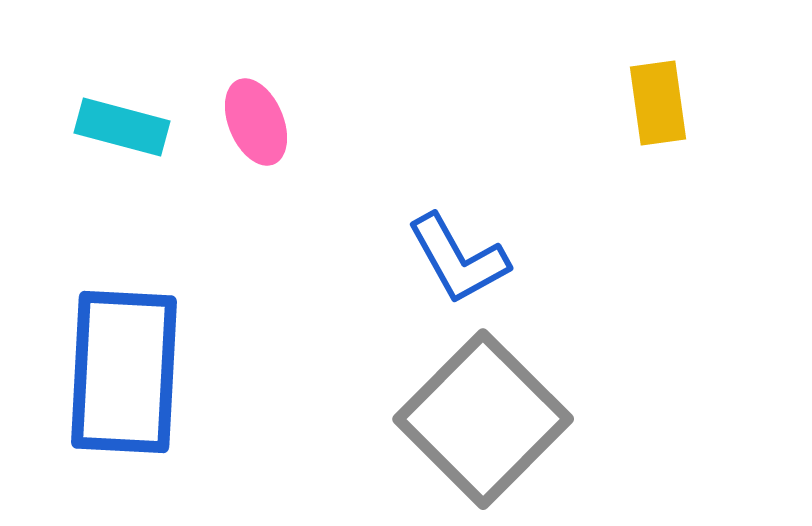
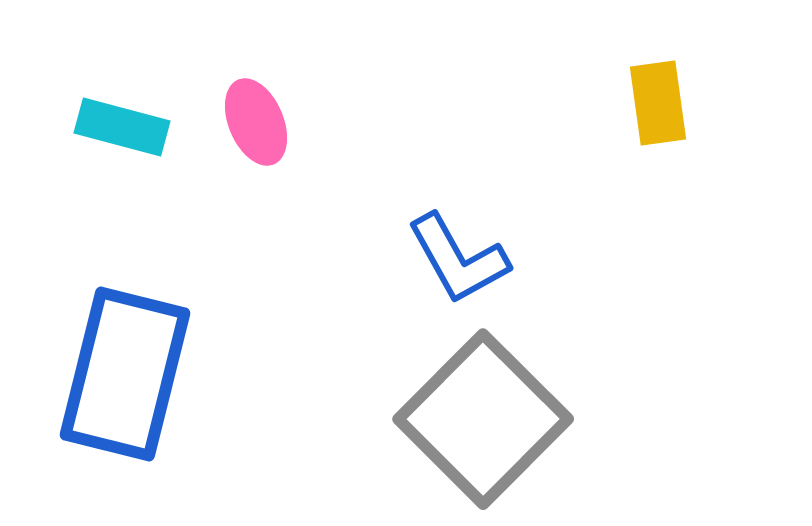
blue rectangle: moved 1 px right, 2 px down; rotated 11 degrees clockwise
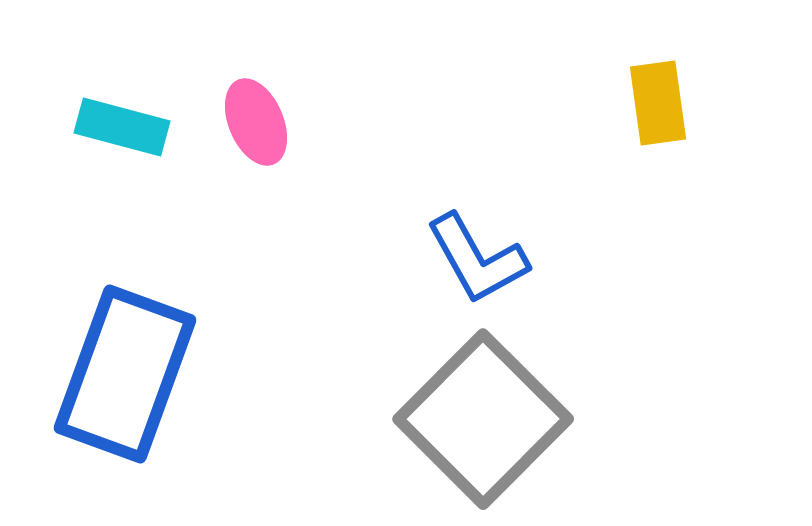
blue L-shape: moved 19 px right
blue rectangle: rotated 6 degrees clockwise
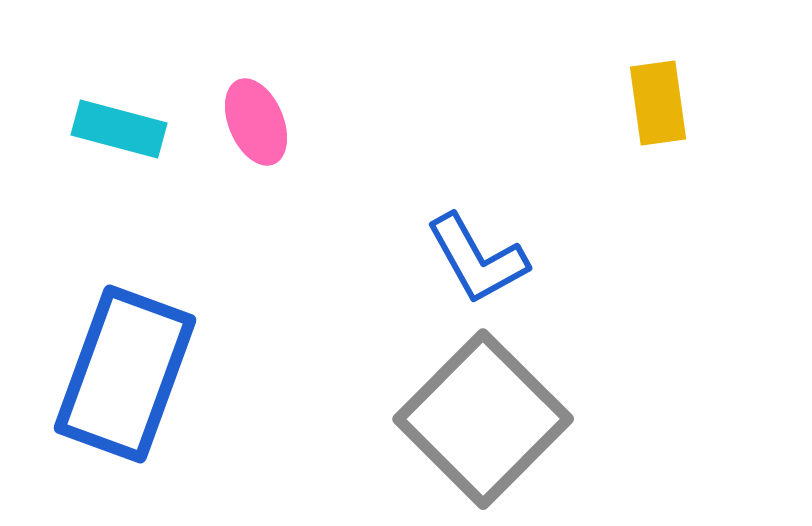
cyan rectangle: moved 3 px left, 2 px down
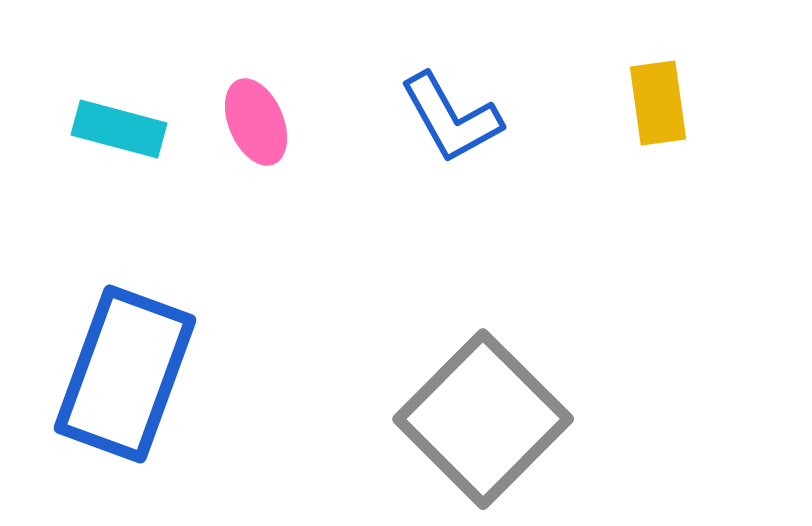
blue L-shape: moved 26 px left, 141 px up
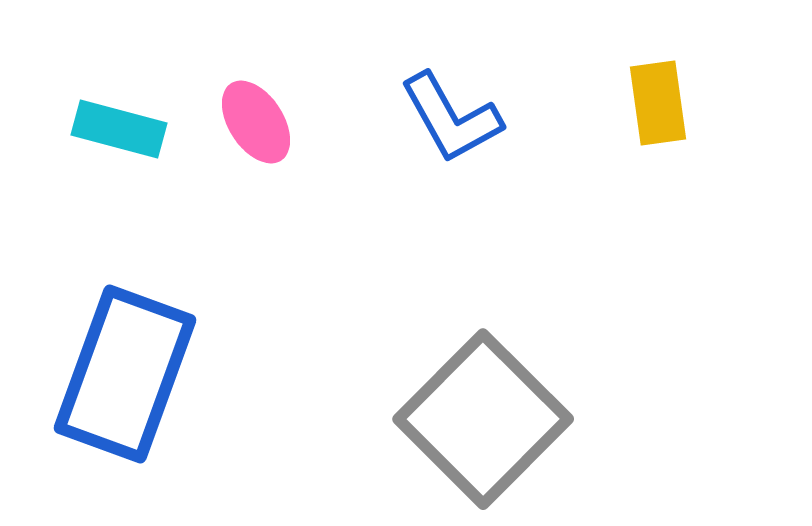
pink ellipse: rotated 10 degrees counterclockwise
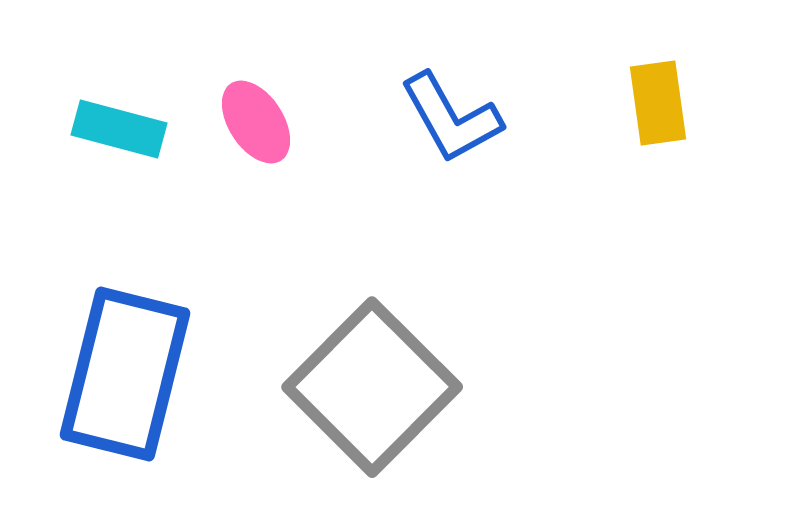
blue rectangle: rotated 6 degrees counterclockwise
gray square: moved 111 px left, 32 px up
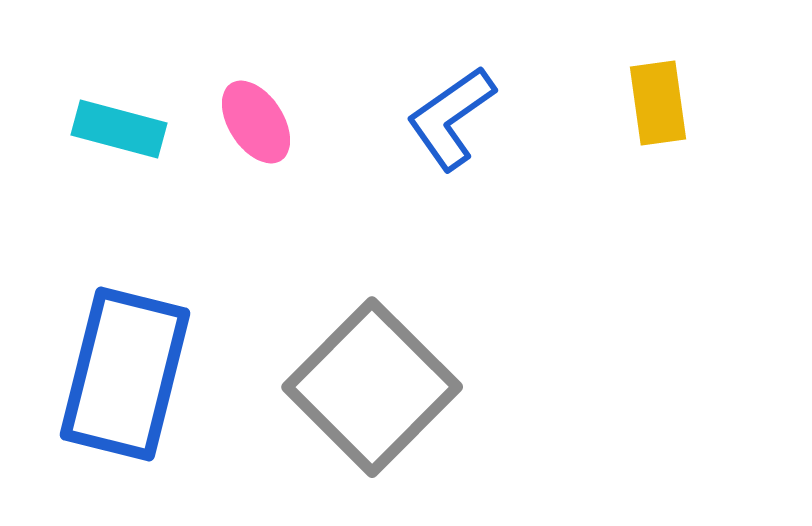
blue L-shape: rotated 84 degrees clockwise
